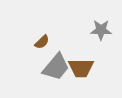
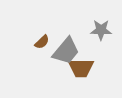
gray trapezoid: moved 10 px right, 16 px up
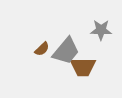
brown semicircle: moved 7 px down
brown trapezoid: moved 2 px right, 1 px up
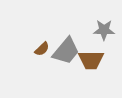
gray star: moved 3 px right
brown trapezoid: moved 8 px right, 7 px up
